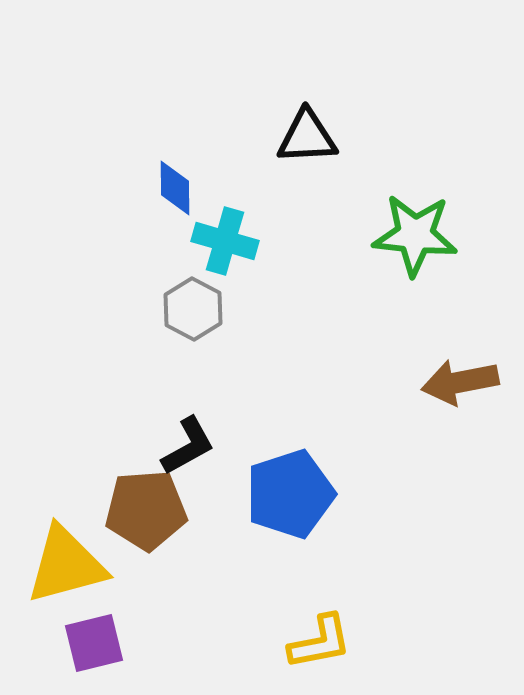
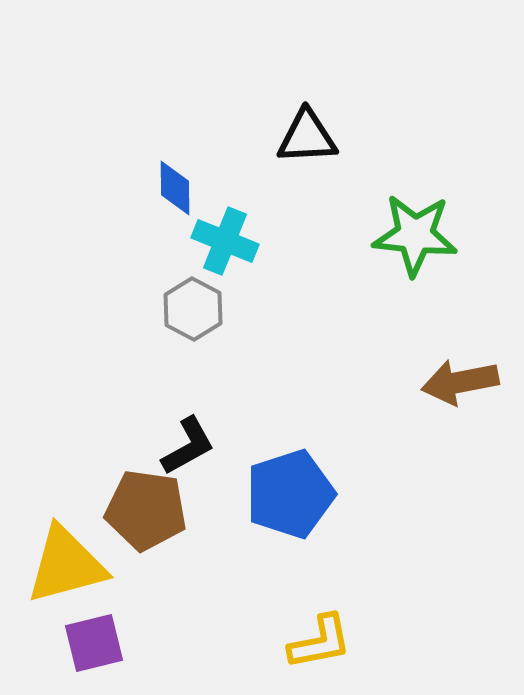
cyan cross: rotated 6 degrees clockwise
brown pentagon: rotated 12 degrees clockwise
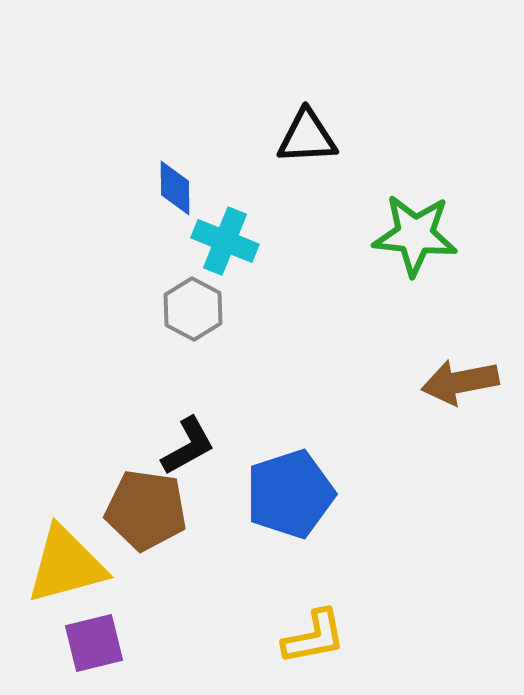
yellow L-shape: moved 6 px left, 5 px up
